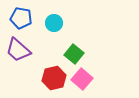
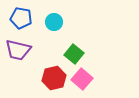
cyan circle: moved 1 px up
purple trapezoid: rotated 28 degrees counterclockwise
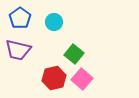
blue pentagon: moved 1 px left; rotated 25 degrees clockwise
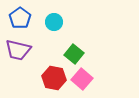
red hexagon: rotated 25 degrees clockwise
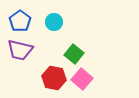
blue pentagon: moved 3 px down
purple trapezoid: moved 2 px right
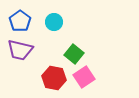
pink square: moved 2 px right, 2 px up; rotated 15 degrees clockwise
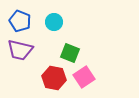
blue pentagon: rotated 15 degrees counterclockwise
green square: moved 4 px left, 1 px up; rotated 18 degrees counterclockwise
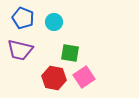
blue pentagon: moved 3 px right, 3 px up
green square: rotated 12 degrees counterclockwise
